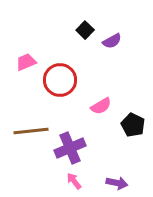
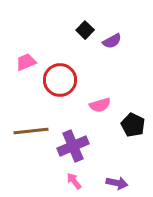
pink semicircle: moved 1 px left, 1 px up; rotated 15 degrees clockwise
purple cross: moved 3 px right, 2 px up
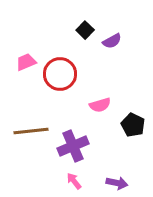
red circle: moved 6 px up
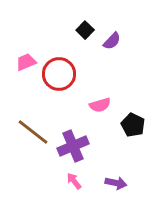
purple semicircle: rotated 18 degrees counterclockwise
red circle: moved 1 px left
brown line: moved 2 px right, 1 px down; rotated 44 degrees clockwise
purple arrow: moved 1 px left
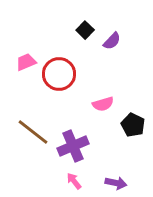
pink semicircle: moved 3 px right, 1 px up
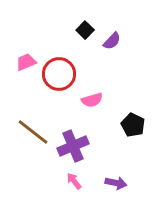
pink semicircle: moved 11 px left, 4 px up
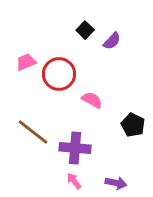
pink semicircle: rotated 135 degrees counterclockwise
purple cross: moved 2 px right, 2 px down; rotated 28 degrees clockwise
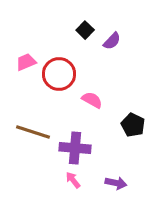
brown line: rotated 20 degrees counterclockwise
pink arrow: moved 1 px left, 1 px up
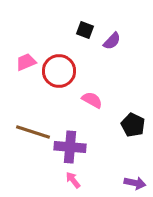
black square: rotated 24 degrees counterclockwise
red circle: moved 3 px up
purple cross: moved 5 px left, 1 px up
purple arrow: moved 19 px right
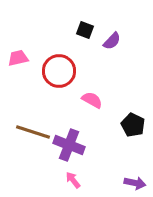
pink trapezoid: moved 8 px left, 4 px up; rotated 10 degrees clockwise
purple cross: moved 1 px left, 2 px up; rotated 16 degrees clockwise
